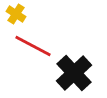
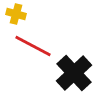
yellow cross: rotated 18 degrees counterclockwise
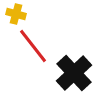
red line: rotated 24 degrees clockwise
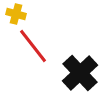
black cross: moved 6 px right
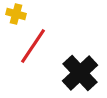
red line: rotated 72 degrees clockwise
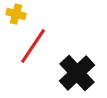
black cross: moved 3 px left
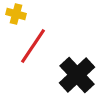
black cross: moved 2 px down
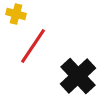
black cross: moved 1 px right, 1 px down
